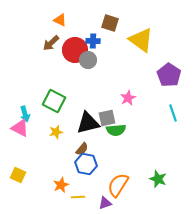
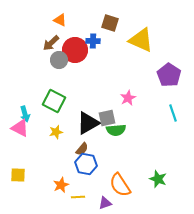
yellow triangle: rotated 12 degrees counterclockwise
gray circle: moved 29 px left
black triangle: rotated 15 degrees counterclockwise
yellow square: rotated 21 degrees counterclockwise
orange semicircle: moved 2 px right; rotated 65 degrees counterclockwise
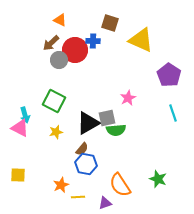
cyan arrow: moved 1 px down
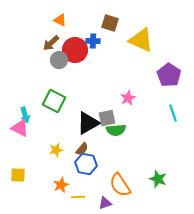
yellow star: moved 18 px down
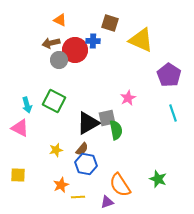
brown arrow: rotated 30 degrees clockwise
cyan arrow: moved 2 px right, 10 px up
green semicircle: rotated 96 degrees counterclockwise
purple triangle: moved 2 px right, 1 px up
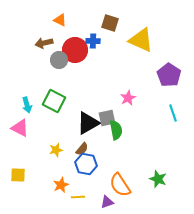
brown arrow: moved 7 px left
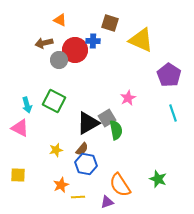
gray square: rotated 18 degrees counterclockwise
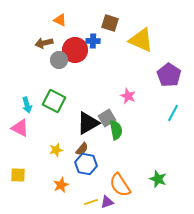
pink star: moved 2 px up; rotated 21 degrees counterclockwise
cyan line: rotated 48 degrees clockwise
yellow line: moved 13 px right, 5 px down; rotated 16 degrees counterclockwise
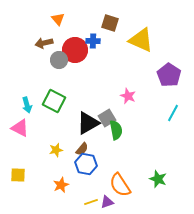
orange triangle: moved 2 px left, 1 px up; rotated 24 degrees clockwise
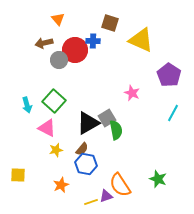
pink star: moved 4 px right, 3 px up
green square: rotated 15 degrees clockwise
pink triangle: moved 27 px right
purple triangle: moved 1 px left, 6 px up
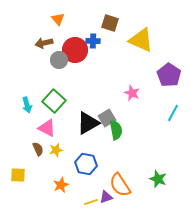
brown semicircle: moved 44 px left; rotated 64 degrees counterclockwise
purple triangle: moved 1 px down
